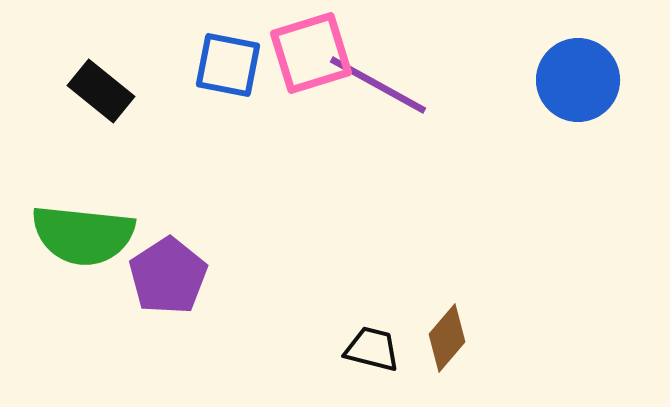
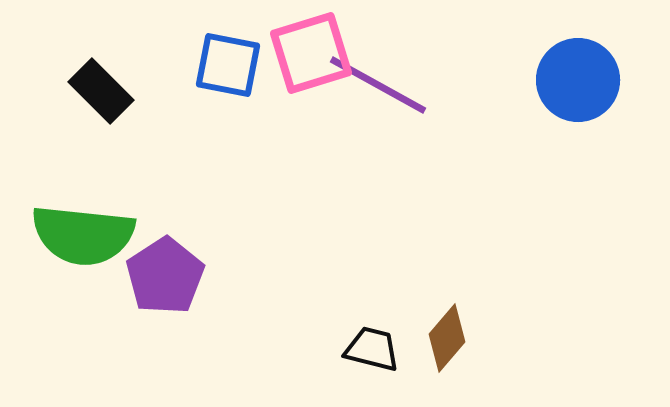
black rectangle: rotated 6 degrees clockwise
purple pentagon: moved 3 px left
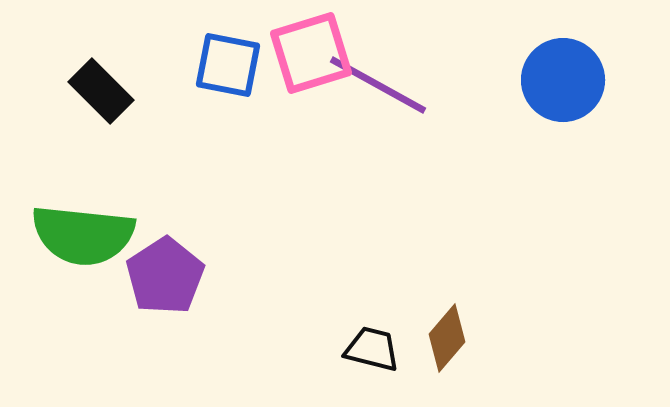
blue circle: moved 15 px left
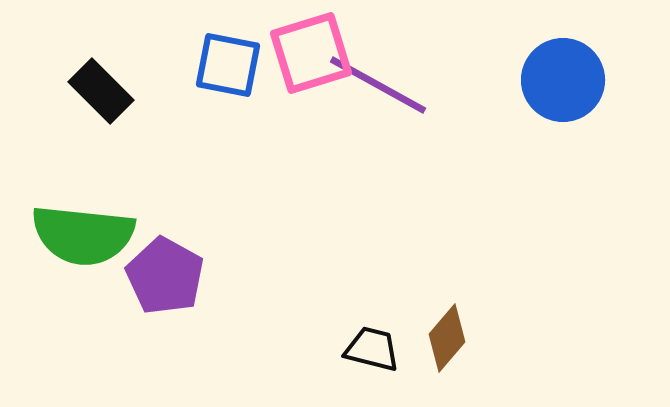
purple pentagon: rotated 10 degrees counterclockwise
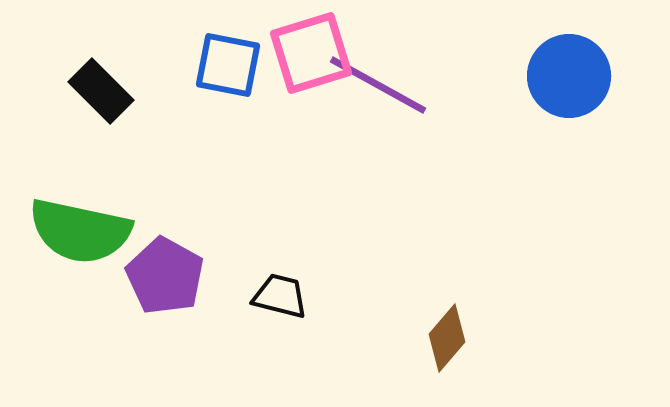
blue circle: moved 6 px right, 4 px up
green semicircle: moved 3 px left, 4 px up; rotated 6 degrees clockwise
black trapezoid: moved 92 px left, 53 px up
